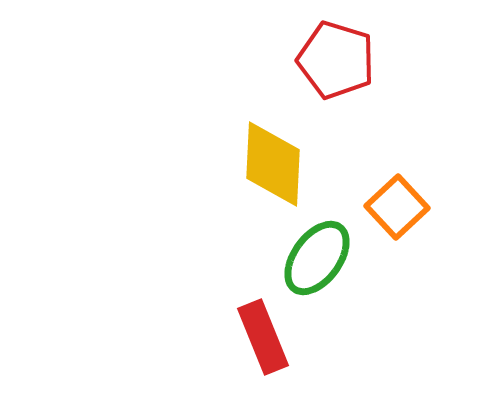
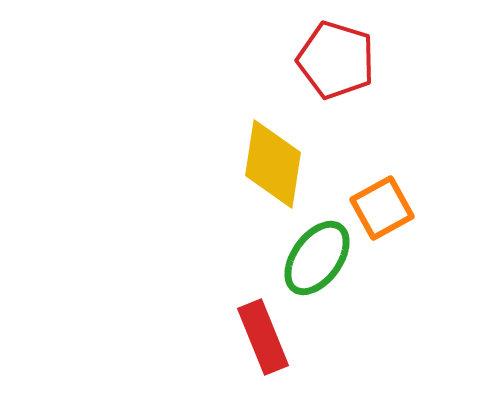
yellow diamond: rotated 6 degrees clockwise
orange square: moved 15 px left, 1 px down; rotated 14 degrees clockwise
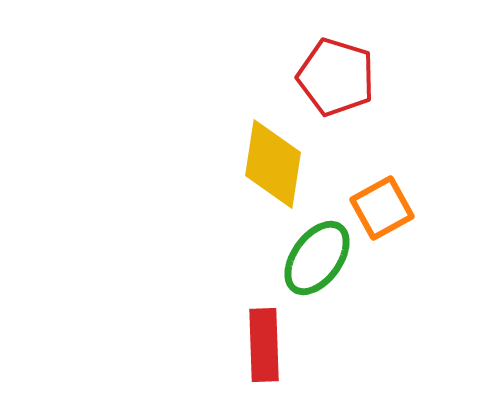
red pentagon: moved 17 px down
red rectangle: moved 1 px right, 8 px down; rotated 20 degrees clockwise
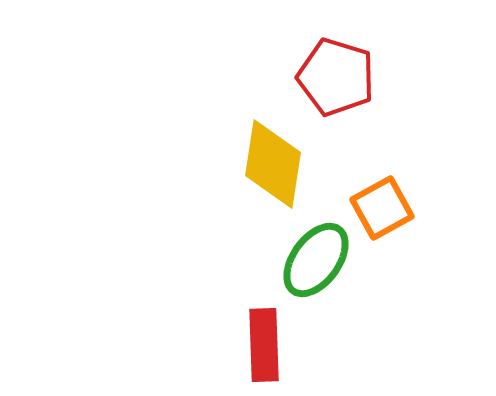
green ellipse: moved 1 px left, 2 px down
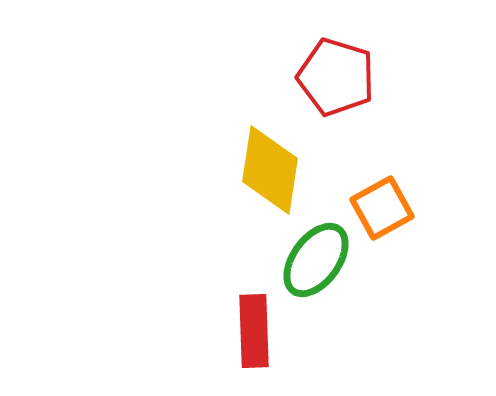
yellow diamond: moved 3 px left, 6 px down
red rectangle: moved 10 px left, 14 px up
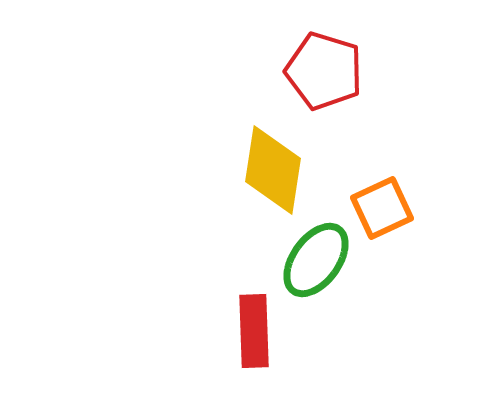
red pentagon: moved 12 px left, 6 px up
yellow diamond: moved 3 px right
orange square: rotated 4 degrees clockwise
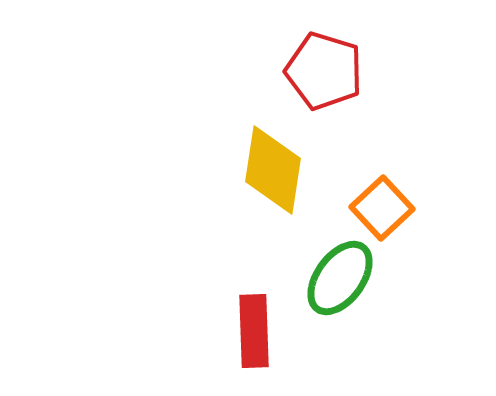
orange square: rotated 18 degrees counterclockwise
green ellipse: moved 24 px right, 18 px down
